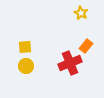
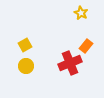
yellow square: moved 2 px up; rotated 24 degrees counterclockwise
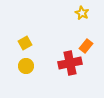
yellow star: moved 1 px right
yellow square: moved 2 px up
red cross: rotated 10 degrees clockwise
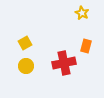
orange rectangle: rotated 24 degrees counterclockwise
red cross: moved 6 px left
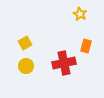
yellow star: moved 2 px left, 1 px down
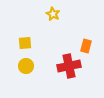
yellow star: moved 27 px left
yellow square: rotated 24 degrees clockwise
red cross: moved 5 px right, 3 px down
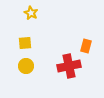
yellow star: moved 22 px left, 1 px up
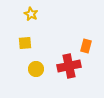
yellow star: moved 1 px down
yellow circle: moved 10 px right, 3 px down
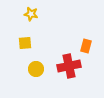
yellow star: rotated 16 degrees counterclockwise
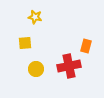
yellow star: moved 4 px right, 3 px down
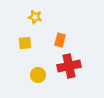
orange rectangle: moved 26 px left, 6 px up
yellow circle: moved 2 px right, 6 px down
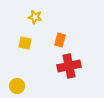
yellow square: rotated 16 degrees clockwise
yellow circle: moved 21 px left, 11 px down
